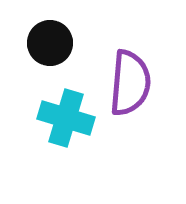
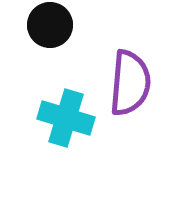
black circle: moved 18 px up
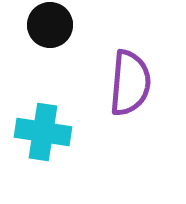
cyan cross: moved 23 px left, 14 px down; rotated 8 degrees counterclockwise
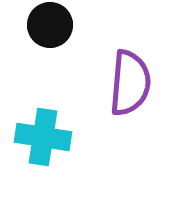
cyan cross: moved 5 px down
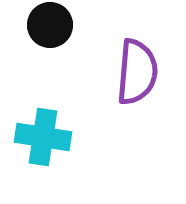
purple semicircle: moved 7 px right, 11 px up
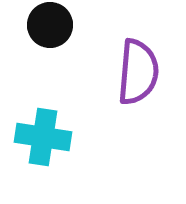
purple semicircle: moved 1 px right
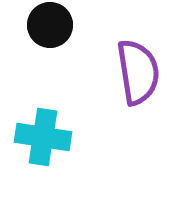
purple semicircle: rotated 14 degrees counterclockwise
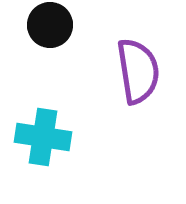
purple semicircle: moved 1 px up
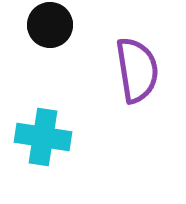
purple semicircle: moved 1 px left, 1 px up
